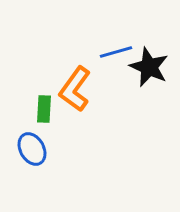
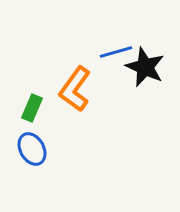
black star: moved 4 px left
green rectangle: moved 12 px left, 1 px up; rotated 20 degrees clockwise
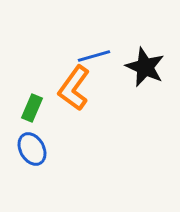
blue line: moved 22 px left, 4 px down
orange L-shape: moved 1 px left, 1 px up
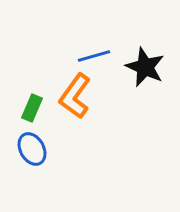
orange L-shape: moved 1 px right, 8 px down
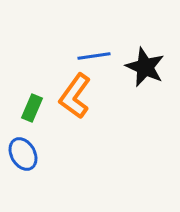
blue line: rotated 8 degrees clockwise
blue ellipse: moved 9 px left, 5 px down
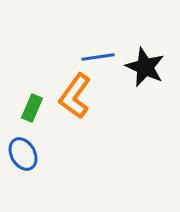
blue line: moved 4 px right, 1 px down
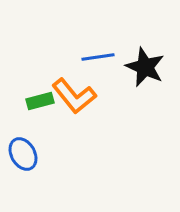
orange L-shape: moved 1 px left; rotated 75 degrees counterclockwise
green rectangle: moved 8 px right, 7 px up; rotated 52 degrees clockwise
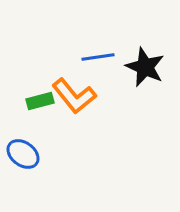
blue ellipse: rotated 24 degrees counterclockwise
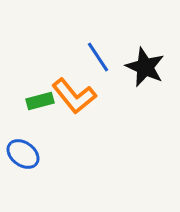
blue line: rotated 64 degrees clockwise
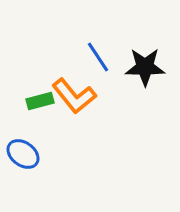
black star: rotated 24 degrees counterclockwise
